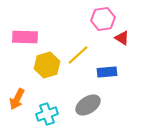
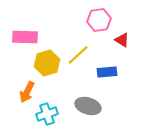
pink hexagon: moved 4 px left, 1 px down
red triangle: moved 2 px down
yellow hexagon: moved 2 px up
orange arrow: moved 10 px right, 7 px up
gray ellipse: moved 1 px down; rotated 50 degrees clockwise
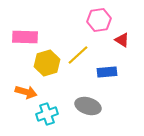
orange arrow: moved 1 px left; rotated 100 degrees counterclockwise
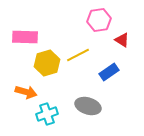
yellow line: rotated 15 degrees clockwise
blue rectangle: moved 2 px right; rotated 30 degrees counterclockwise
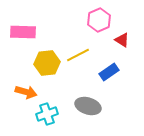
pink hexagon: rotated 15 degrees counterclockwise
pink rectangle: moved 2 px left, 5 px up
yellow hexagon: rotated 10 degrees clockwise
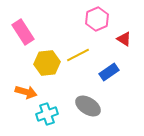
pink hexagon: moved 2 px left, 1 px up
pink rectangle: rotated 55 degrees clockwise
red triangle: moved 2 px right, 1 px up
gray ellipse: rotated 15 degrees clockwise
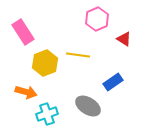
yellow line: rotated 35 degrees clockwise
yellow hexagon: moved 2 px left; rotated 15 degrees counterclockwise
blue rectangle: moved 4 px right, 10 px down
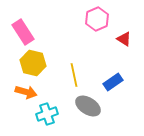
yellow line: moved 4 px left, 20 px down; rotated 70 degrees clockwise
yellow hexagon: moved 12 px left; rotated 25 degrees counterclockwise
